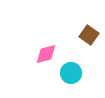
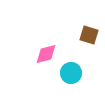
brown square: rotated 18 degrees counterclockwise
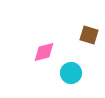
pink diamond: moved 2 px left, 2 px up
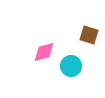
cyan circle: moved 7 px up
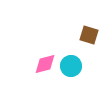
pink diamond: moved 1 px right, 12 px down
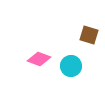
pink diamond: moved 6 px left, 5 px up; rotated 35 degrees clockwise
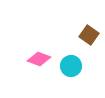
brown square: rotated 18 degrees clockwise
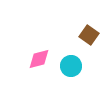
pink diamond: rotated 35 degrees counterclockwise
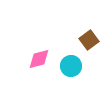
brown square: moved 5 px down; rotated 18 degrees clockwise
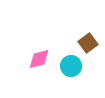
brown square: moved 1 px left, 3 px down
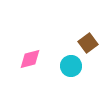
pink diamond: moved 9 px left
